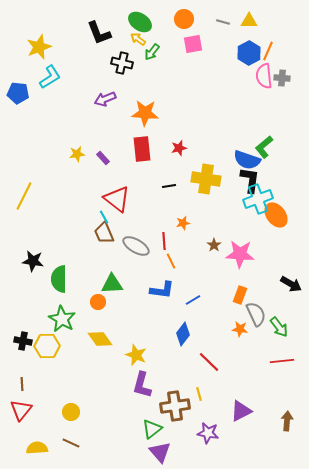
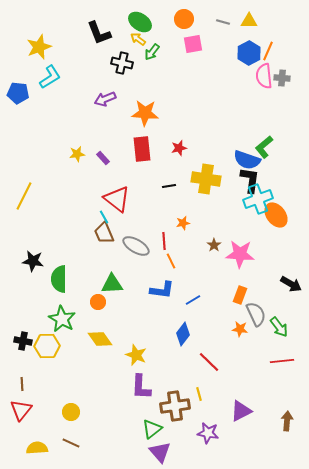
purple L-shape at (142, 385): moved 1 px left, 2 px down; rotated 12 degrees counterclockwise
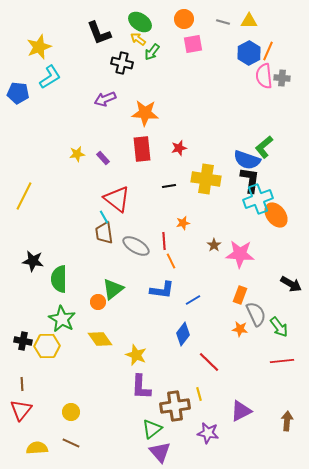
brown trapezoid at (104, 233): rotated 15 degrees clockwise
green triangle at (112, 284): moved 1 px right, 5 px down; rotated 35 degrees counterclockwise
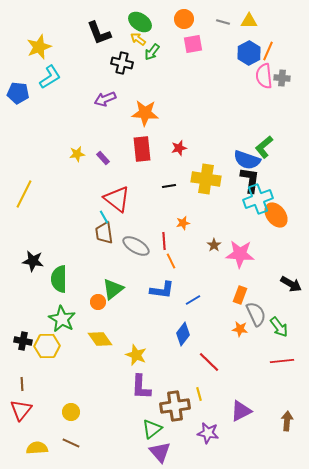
yellow line at (24, 196): moved 2 px up
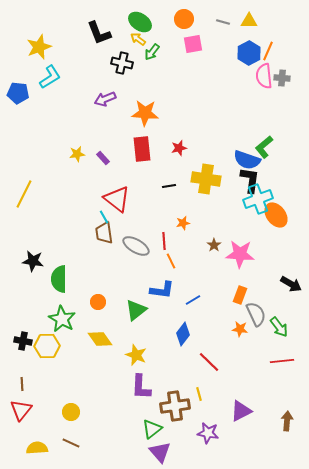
green triangle at (113, 289): moved 23 px right, 21 px down
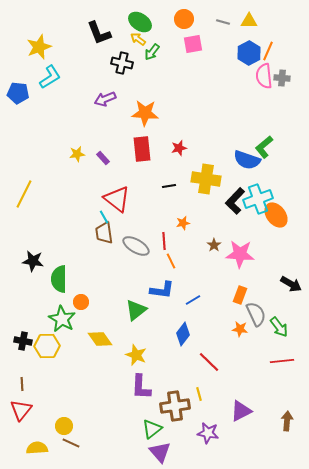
black L-shape at (250, 180): moved 15 px left, 21 px down; rotated 144 degrees counterclockwise
orange circle at (98, 302): moved 17 px left
yellow circle at (71, 412): moved 7 px left, 14 px down
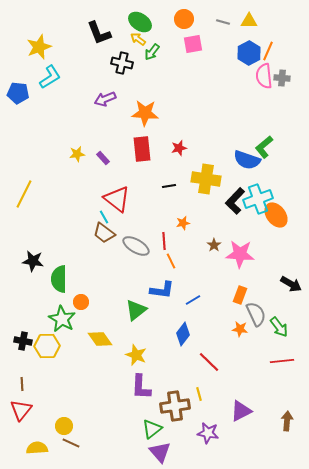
brown trapezoid at (104, 233): rotated 45 degrees counterclockwise
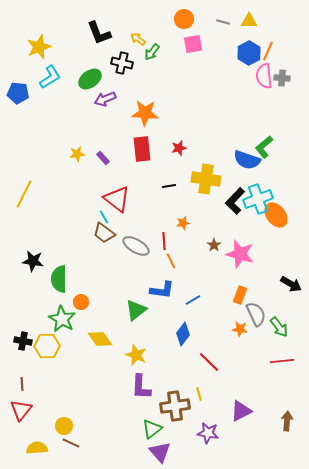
green ellipse at (140, 22): moved 50 px left, 57 px down; rotated 70 degrees counterclockwise
pink star at (240, 254): rotated 12 degrees clockwise
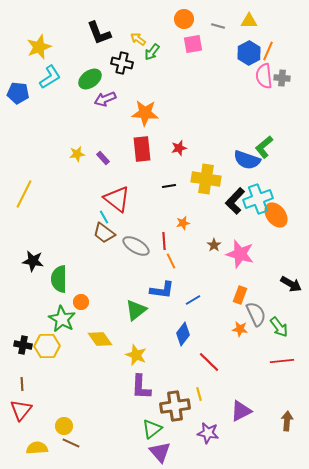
gray line at (223, 22): moved 5 px left, 4 px down
black cross at (23, 341): moved 4 px down
